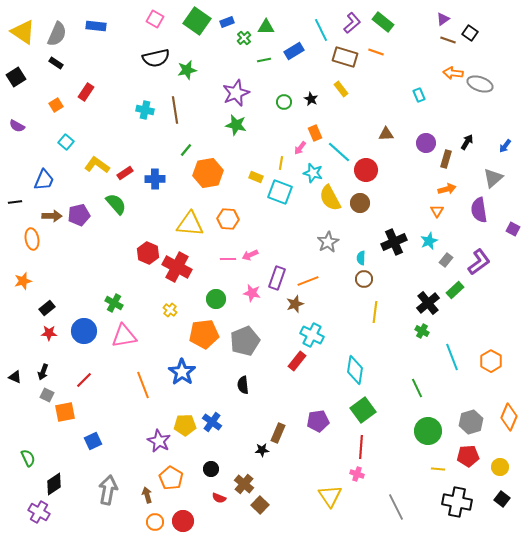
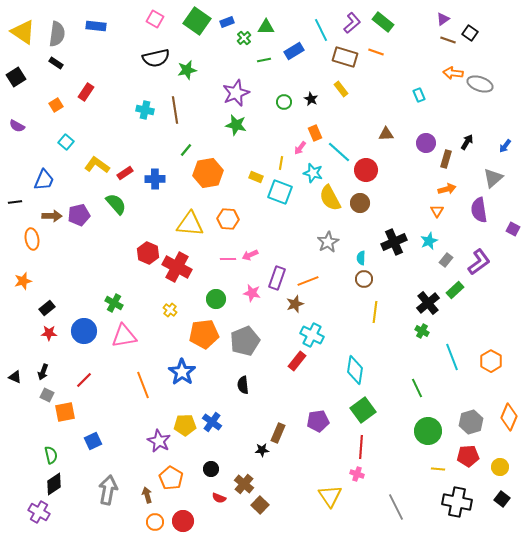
gray semicircle at (57, 34): rotated 15 degrees counterclockwise
green semicircle at (28, 458): moved 23 px right, 3 px up; rotated 12 degrees clockwise
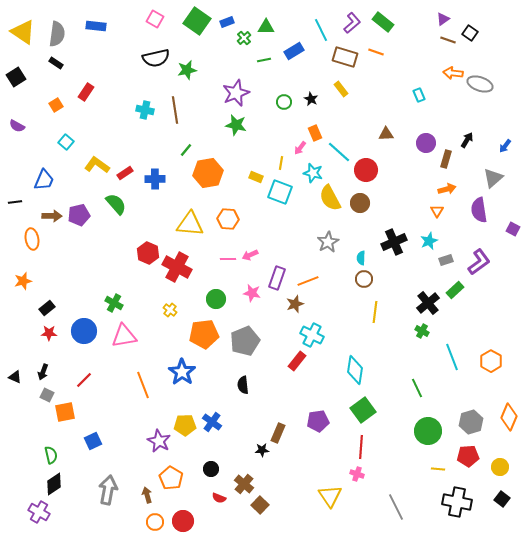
black arrow at (467, 142): moved 2 px up
gray rectangle at (446, 260): rotated 32 degrees clockwise
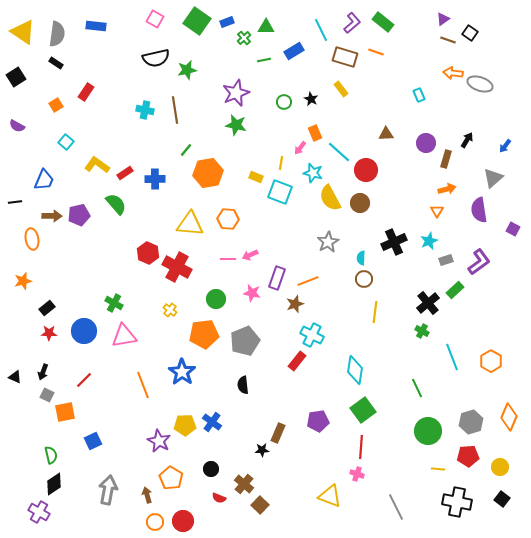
yellow triangle at (330, 496): rotated 35 degrees counterclockwise
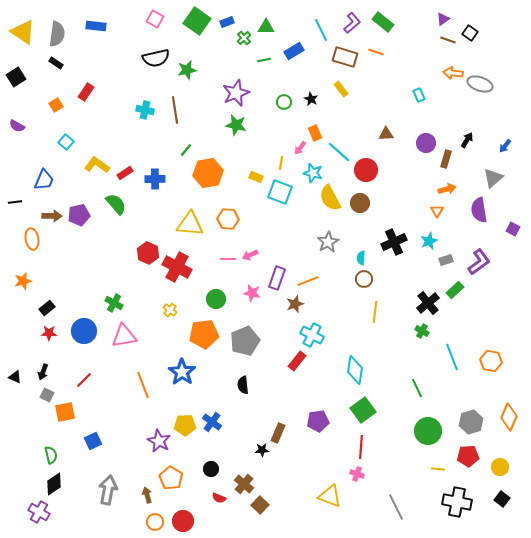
orange hexagon at (491, 361): rotated 20 degrees counterclockwise
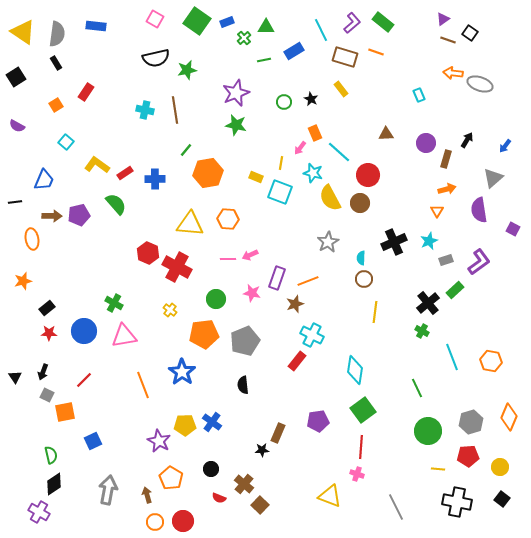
black rectangle at (56, 63): rotated 24 degrees clockwise
red circle at (366, 170): moved 2 px right, 5 px down
black triangle at (15, 377): rotated 32 degrees clockwise
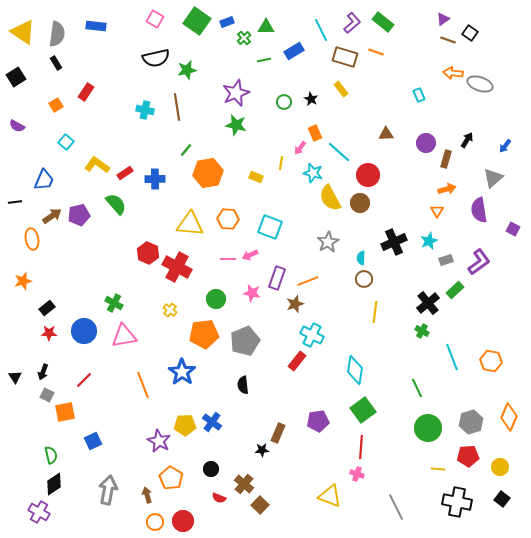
brown line at (175, 110): moved 2 px right, 3 px up
cyan square at (280, 192): moved 10 px left, 35 px down
brown arrow at (52, 216): rotated 36 degrees counterclockwise
green circle at (428, 431): moved 3 px up
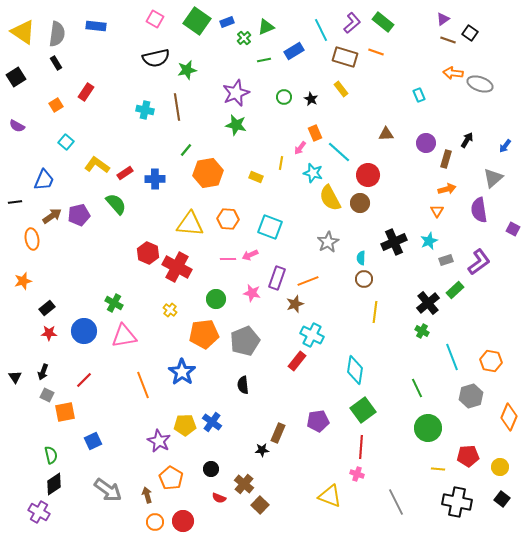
green triangle at (266, 27): rotated 24 degrees counterclockwise
green circle at (284, 102): moved 5 px up
gray hexagon at (471, 422): moved 26 px up
gray arrow at (108, 490): rotated 116 degrees clockwise
gray line at (396, 507): moved 5 px up
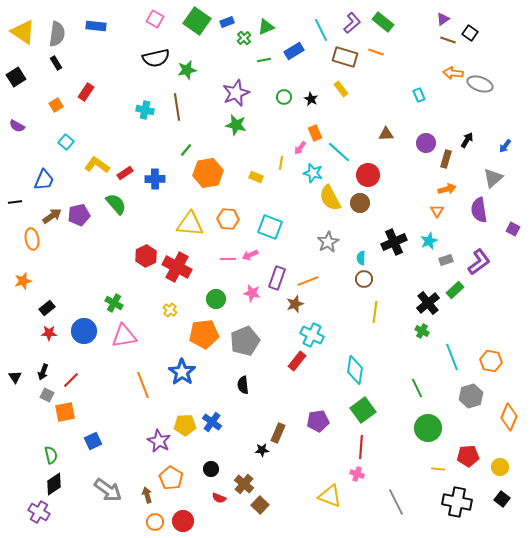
red hexagon at (148, 253): moved 2 px left, 3 px down; rotated 10 degrees clockwise
red line at (84, 380): moved 13 px left
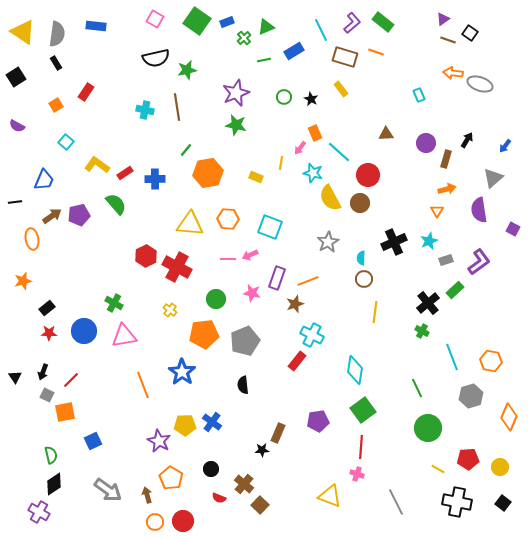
red pentagon at (468, 456): moved 3 px down
yellow line at (438, 469): rotated 24 degrees clockwise
black square at (502, 499): moved 1 px right, 4 px down
